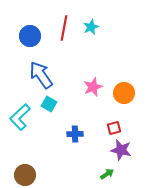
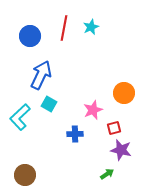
blue arrow: rotated 60 degrees clockwise
pink star: moved 23 px down
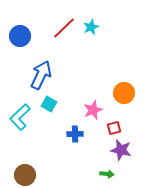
red line: rotated 35 degrees clockwise
blue circle: moved 10 px left
green arrow: rotated 40 degrees clockwise
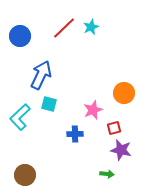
cyan square: rotated 14 degrees counterclockwise
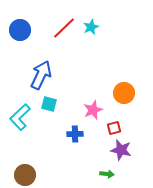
blue circle: moved 6 px up
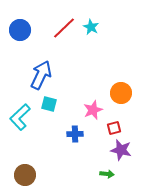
cyan star: rotated 21 degrees counterclockwise
orange circle: moved 3 px left
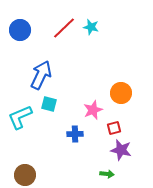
cyan star: rotated 14 degrees counterclockwise
cyan L-shape: rotated 20 degrees clockwise
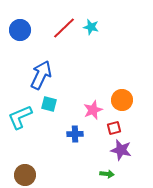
orange circle: moved 1 px right, 7 px down
